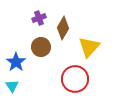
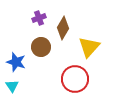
blue star: rotated 18 degrees counterclockwise
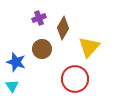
brown circle: moved 1 px right, 2 px down
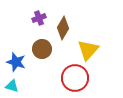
yellow triangle: moved 1 px left, 3 px down
red circle: moved 1 px up
cyan triangle: rotated 40 degrees counterclockwise
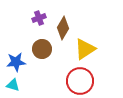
yellow triangle: moved 3 px left, 1 px up; rotated 15 degrees clockwise
blue star: rotated 24 degrees counterclockwise
red circle: moved 5 px right, 3 px down
cyan triangle: moved 1 px right, 1 px up
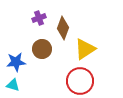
brown diamond: rotated 10 degrees counterclockwise
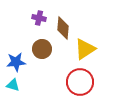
purple cross: rotated 32 degrees clockwise
brown diamond: rotated 15 degrees counterclockwise
red circle: moved 1 px down
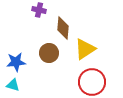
purple cross: moved 8 px up
brown circle: moved 7 px right, 4 px down
red circle: moved 12 px right
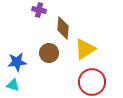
blue star: moved 1 px right
